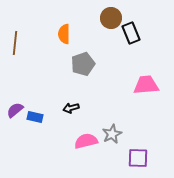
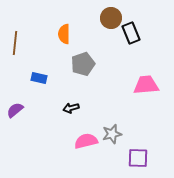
blue rectangle: moved 4 px right, 39 px up
gray star: rotated 12 degrees clockwise
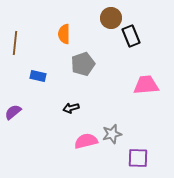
black rectangle: moved 3 px down
blue rectangle: moved 1 px left, 2 px up
purple semicircle: moved 2 px left, 2 px down
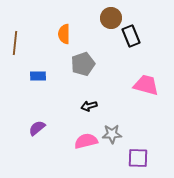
blue rectangle: rotated 14 degrees counterclockwise
pink trapezoid: rotated 20 degrees clockwise
black arrow: moved 18 px right, 2 px up
purple semicircle: moved 24 px right, 16 px down
gray star: rotated 12 degrees clockwise
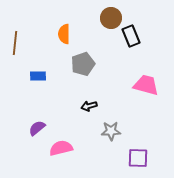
gray star: moved 1 px left, 3 px up
pink semicircle: moved 25 px left, 7 px down
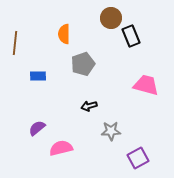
purple square: rotated 30 degrees counterclockwise
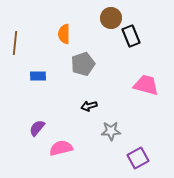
purple semicircle: rotated 12 degrees counterclockwise
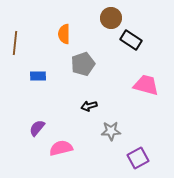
black rectangle: moved 4 px down; rotated 35 degrees counterclockwise
